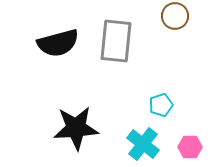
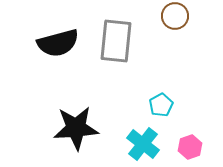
cyan pentagon: rotated 10 degrees counterclockwise
pink hexagon: rotated 20 degrees counterclockwise
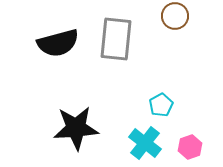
gray rectangle: moved 2 px up
cyan cross: moved 2 px right, 1 px up
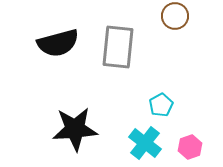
gray rectangle: moved 2 px right, 8 px down
black star: moved 1 px left, 1 px down
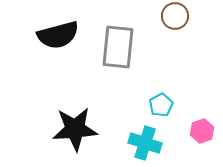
black semicircle: moved 8 px up
cyan cross: rotated 20 degrees counterclockwise
pink hexagon: moved 12 px right, 16 px up
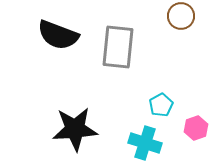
brown circle: moved 6 px right
black semicircle: rotated 36 degrees clockwise
pink hexagon: moved 6 px left, 3 px up
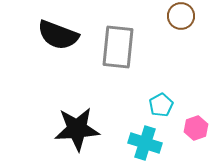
black star: moved 2 px right
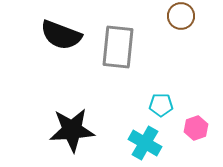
black semicircle: moved 3 px right
cyan pentagon: rotated 30 degrees clockwise
black star: moved 5 px left, 1 px down
cyan cross: rotated 12 degrees clockwise
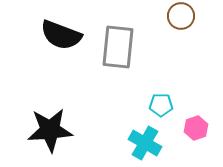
black star: moved 22 px left
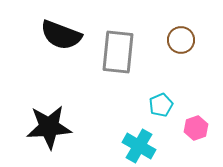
brown circle: moved 24 px down
gray rectangle: moved 5 px down
cyan pentagon: rotated 25 degrees counterclockwise
black star: moved 1 px left, 3 px up
cyan cross: moved 6 px left, 3 px down
